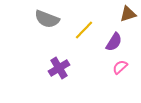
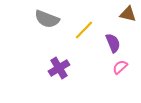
brown triangle: rotated 30 degrees clockwise
purple semicircle: moved 1 px left, 1 px down; rotated 54 degrees counterclockwise
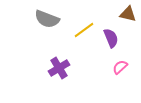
yellow line: rotated 10 degrees clockwise
purple semicircle: moved 2 px left, 5 px up
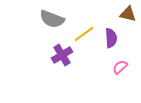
gray semicircle: moved 5 px right
yellow line: moved 4 px down
purple semicircle: rotated 18 degrees clockwise
purple cross: moved 3 px right, 13 px up
